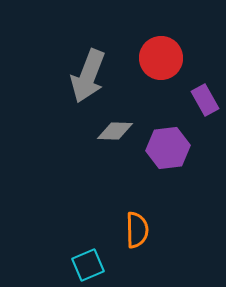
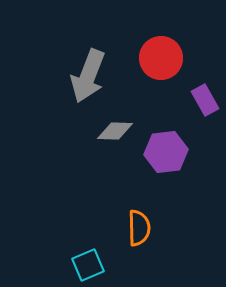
purple hexagon: moved 2 px left, 4 px down
orange semicircle: moved 2 px right, 2 px up
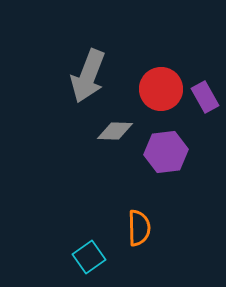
red circle: moved 31 px down
purple rectangle: moved 3 px up
cyan square: moved 1 px right, 8 px up; rotated 12 degrees counterclockwise
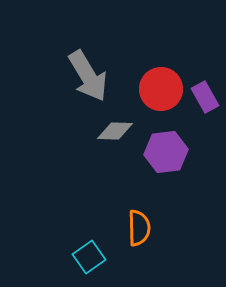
gray arrow: rotated 52 degrees counterclockwise
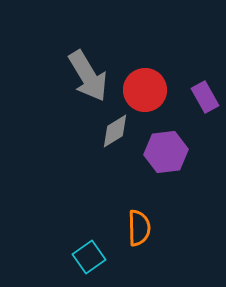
red circle: moved 16 px left, 1 px down
gray diamond: rotated 33 degrees counterclockwise
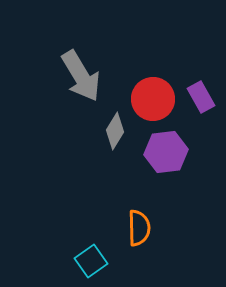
gray arrow: moved 7 px left
red circle: moved 8 px right, 9 px down
purple rectangle: moved 4 px left
gray diamond: rotated 27 degrees counterclockwise
cyan square: moved 2 px right, 4 px down
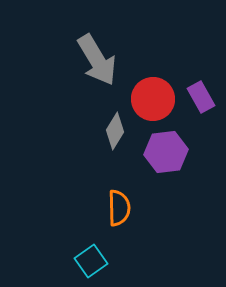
gray arrow: moved 16 px right, 16 px up
orange semicircle: moved 20 px left, 20 px up
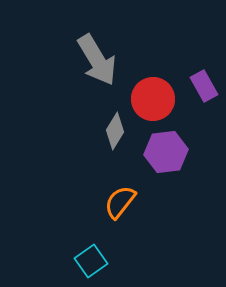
purple rectangle: moved 3 px right, 11 px up
orange semicircle: moved 1 px right, 6 px up; rotated 141 degrees counterclockwise
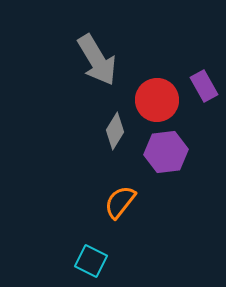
red circle: moved 4 px right, 1 px down
cyan square: rotated 28 degrees counterclockwise
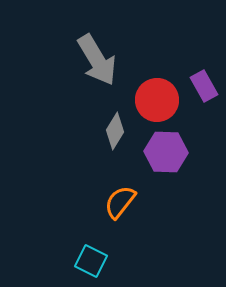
purple hexagon: rotated 9 degrees clockwise
